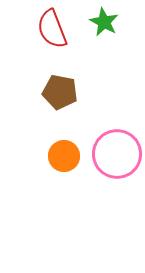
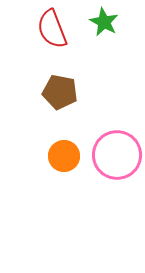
pink circle: moved 1 px down
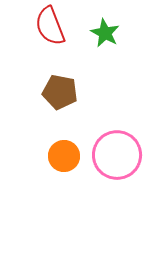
green star: moved 1 px right, 11 px down
red semicircle: moved 2 px left, 3 px up
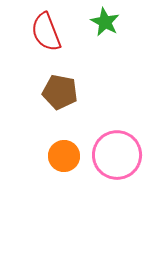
red semicircle: moved 4 px left, 6 px down
green star: moved 11 px up
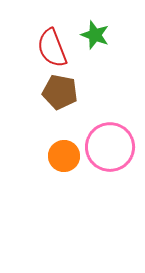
green star: moved 10 px left, 13 px down; rotated 8 degrees counterclockwise
red semicircle: moved 6 px right, 16 px down
pink circle: moved 7 px left, 8 px up
